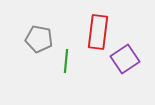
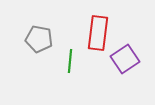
red rectangle: moved 1 px down
green line: moved 4 px right
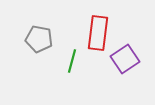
green line: moved 2 px right; rotated 10 degrees clockwise
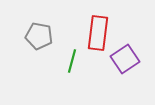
gray pentagon: moved 3 px up
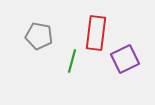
red rectangle: moved 2 px left
purple square: rotated 8 degrees clockwise
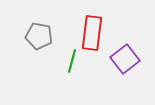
red rectangle: moved 4 px left
purple square: rotated 12 degrees counterclockwise
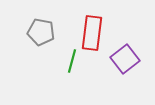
gray pentagon: moved 2 px right, 4 px up
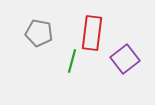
gray pentagon: moved 2 px left, 1 px down
